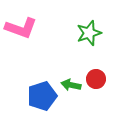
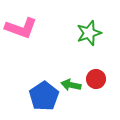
blue pentagon: moved 2 px right; rotated 16 degrees counterclockwise
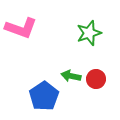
green arrow: moved 9 px up
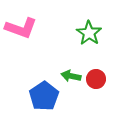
green star: rotated 20 degrees counterclockwise
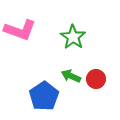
pink L-shape: moved 1 px left, 2 px down
green star: moved 16 px left, 4 px down
green arrow: rotated 12 degrees clockwise
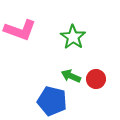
blue pentagon: moved 8 px right, 5 px down; rotated 24 degrees counterclockwise
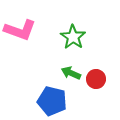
green arrow: moved 3 px up
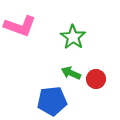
pink L-shape: moved 4 px up
blue pentagon: rotated 20 degrees counterclockwise
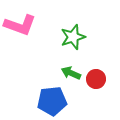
pink L-shape: moved 1 px up
green star: rotated 20 degrees clockwise
